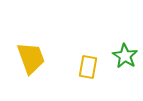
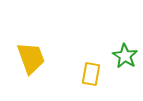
yellow rectangle: moved 3 px right, 7 px down
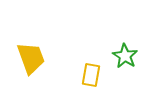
yellow rectangle: moved 1 px down
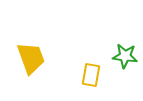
green star: rotated 25 degrees counterclockwise
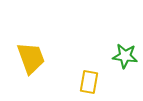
yellow rectangle: moved 2 px left, 7 px down
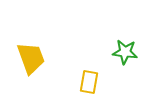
green star: moved 4 px up
